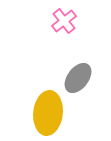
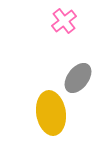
yellow ellipse: moved 3 px right; rotated 15 degrees counterclockwise
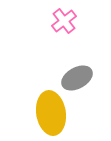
gray ellipse: moved 1 px left; rotated 24 degrees clockwise
